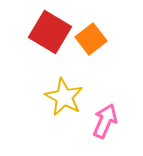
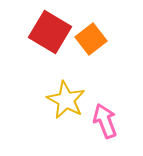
yellow star: moved 2 px right, 3 px down
pink arrow: rotated 44 degrees counterclockwise
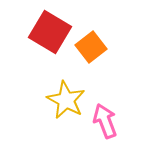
orange square: moved 8 px down
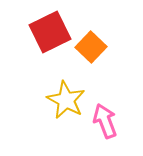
red square: rotated 33 degrees clockwise
orange square: rotated 8 degrees counterclockwise
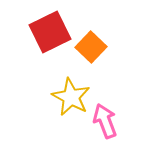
yellow star: moved 5 px right, 3 px up
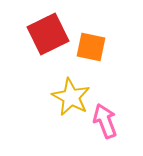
red square: moved 2 px left, 2 px down
orange square: rotated 32 degrees counterclockwise
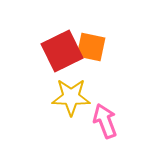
red square: moved 14 px right, 17 px down
yellow star: rotated 27 degrees counterclockwise
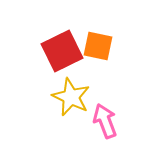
orange square: moved 7 px right, 1 px up
yellow star: rotated 24 degrees clockwise
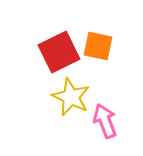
red square: moved 3 px left, 1 px down
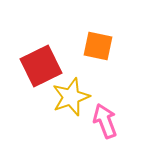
red square: moved 18 px left, 14 px down
yellow star: rotated 27 degrees clockwise
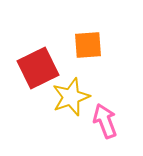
orange square: moved 10 px left, 1 px up; rotated 16 degrees counterclockwise
red square: moved 3 px left, 2 px down
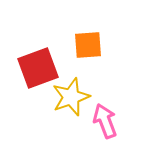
red square: rotated 6 degrees clockwise
